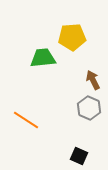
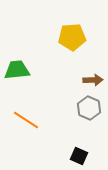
green trapezoid: moved 26 px left, 12 px down
brown arrow: rotated 114 degrees clockwise
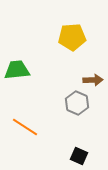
gray hexagon: moved 12 px left, 5 px up
orange line: moved 1 px left, 7 px down
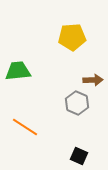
green trapezoid: moved 1 px right, 1 px down
